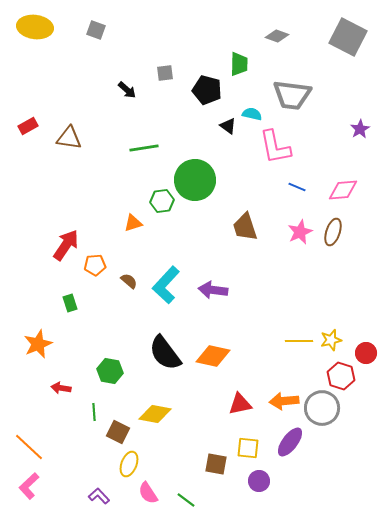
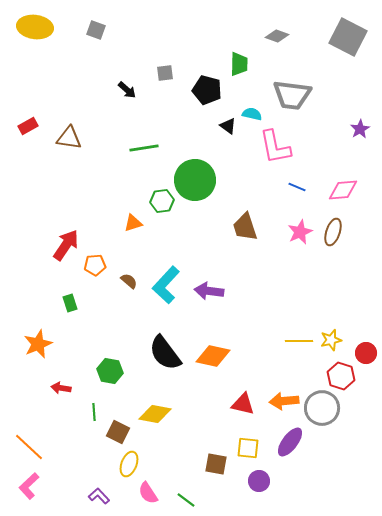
purple arrow at (213, 290): moved 4 px left, 1 px down
red triangle at (240, 404): moved 3 px right; rotated 25 degrees clockwise
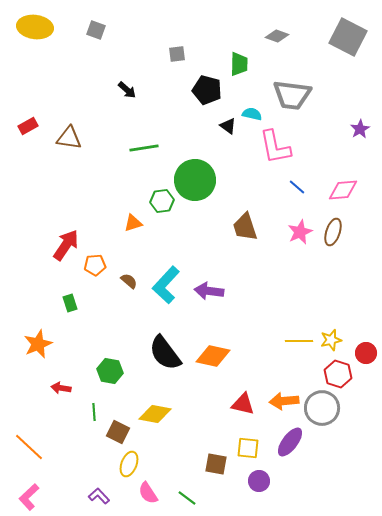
gray square at (165, 73): moved 12 px right, 19 px up
blue line at (297, 187): rotated 18 degrees clockwise
red hexagon at (341, 376): moved 3 px left, 2 px up
pink L-shape at (29, 486): moved 11 px down
green line at (186, 500): moved 1 px right, 2 px up
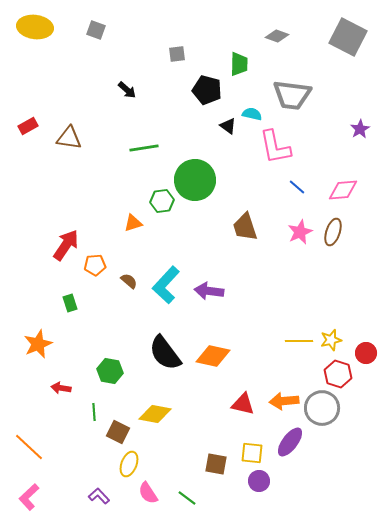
yellow square at (248, 448): moved 4 px right, 5 px down
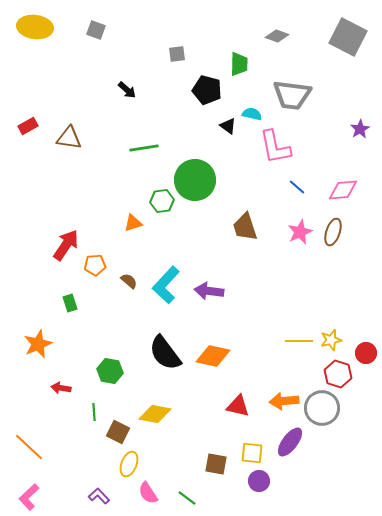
red triangle at (243, 404): moved 5 px left, 2 px down
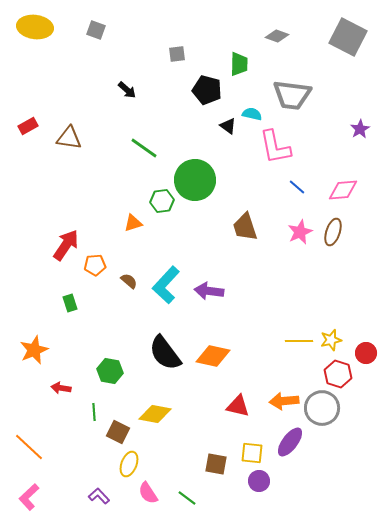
green line at (144, 148): rotated 44 degrees clockwise
orange star at (38, 344): moved 4 px left, 6 px down
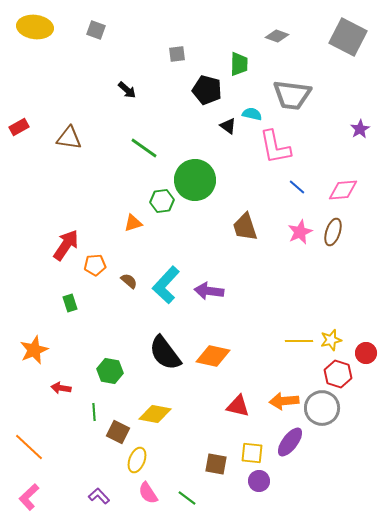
red rectangle at (28, 126): moved 9 px left, 1 px down
yellow ellipse at (129, 464): moved 8 px right, 4 px up
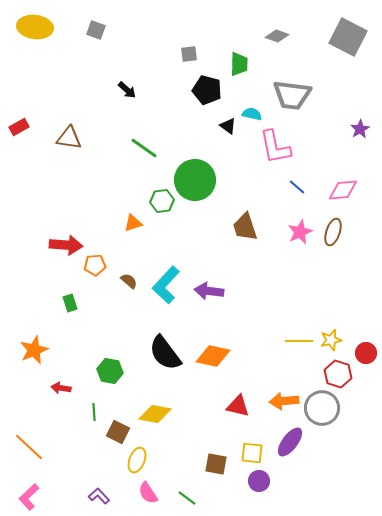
gray square at (177, 54): moved 12 px right
red arrow at (66, 245): rotated 60 degrees clockwise
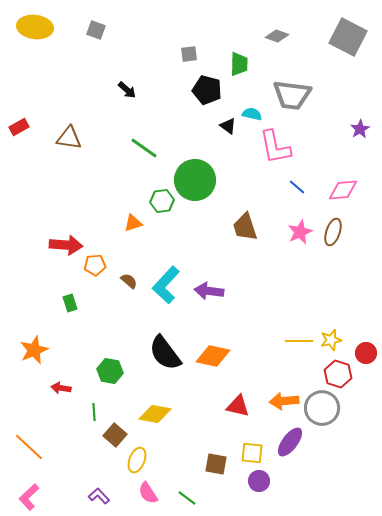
brown square at (118, 432): moved 3 px left, 3 px down; rotated 15 degrees clockwise
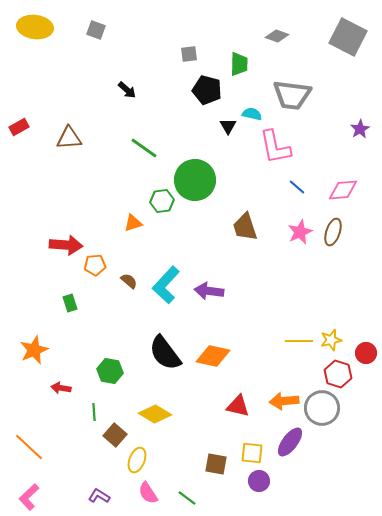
black triangle at (228, 126): rotated 24 degrees clockwise
brown triangle at (69, 138): rotated 12 degrees counterclockwise
yellow diamond at (155, 414): rotated 20 degrees clockwise
purple L-shape at (99, 496): rotated 15 degrees counterclockwise
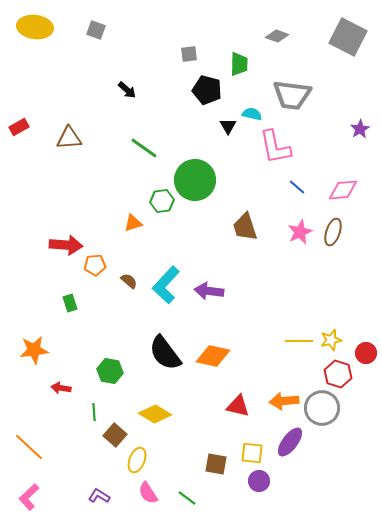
orange star at (34, 350): rotated 16 degrees clockwise
